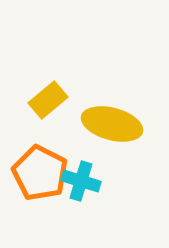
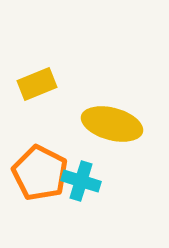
yellow rectangle: moved 11 px left, 16 px up; rotated 18 degrees clockwise
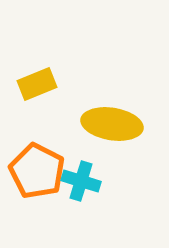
yellow ellipse: rotated 6 degrees counterclockwise
orange pentagon: moved 3 px left, 2 px up
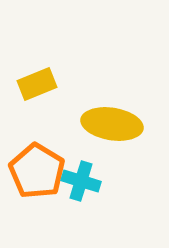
orange pentagon: rotated 4 degrees clockwise
